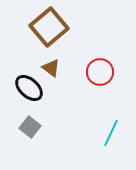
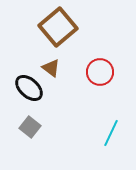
brown square: moved 9 px right
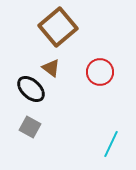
black ellipse: moved 2 px right, 1 px down
gray square: rotated 10 degrees counterclockwise
cyan line: moved 11 px down
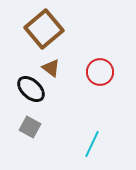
brown square: moved 14 px left, 2 px down
cyan line: moved 19 px left
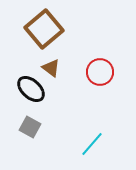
cyan line: rotated 16 degrees clockwise
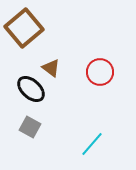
brown square: moved 20 px left, 1 px up
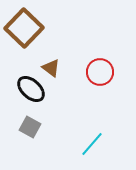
brown square: rotated 6 degrees counterclockwise
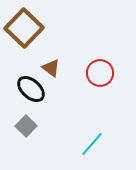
red circle: moved 1 px down
gray square: moved 4 px left, 1 px up; rotated 15 degrees clockwise
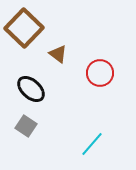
brown triangle: moved 7 px right, 14 px up
gray square: rotated 10 degrees counterclockwise
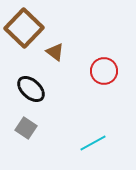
brown triangle: moved 3 px left, 2 px up
red circle: moved 4 px right, 2 px up
gray square: moved 2 px down
cyan line: moved 1 px right, 1 px up; rotated 20 degrees clockwise
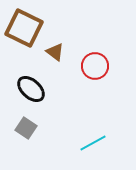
brown square: rotated 18 degrees counterclockwise
red circle: moved 9 px left, 5 px up
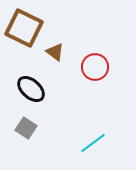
red circle: moved 1 px down
cyan line: rotated 8 degrees counterclockwise
